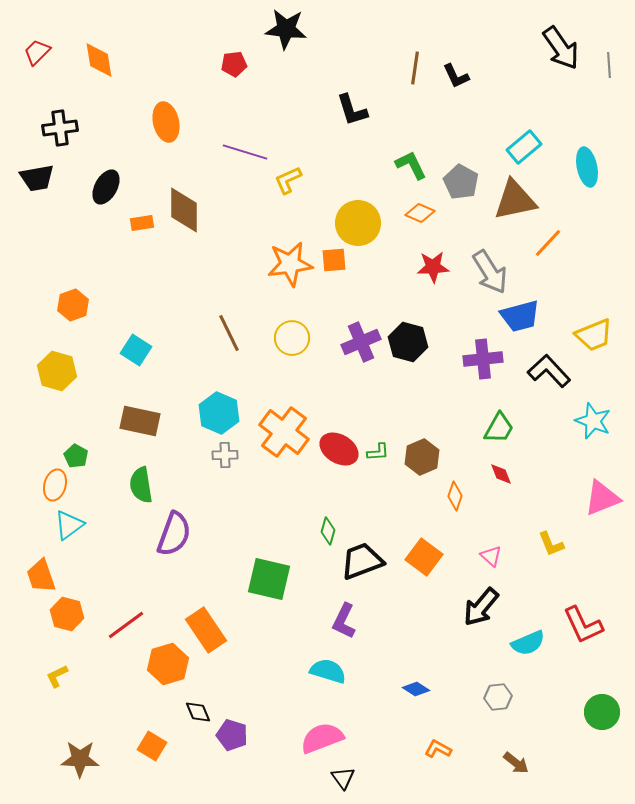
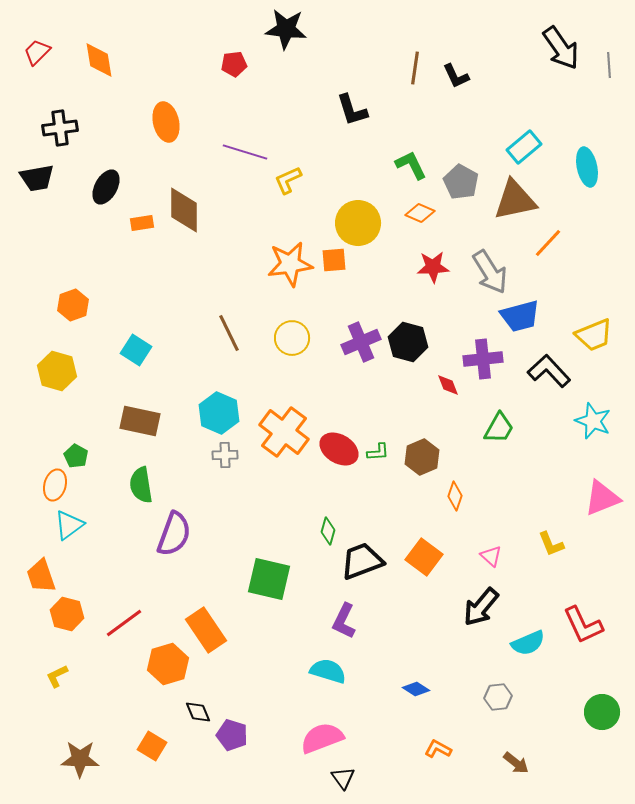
red diamond at (501, 474): moved 53 px left, 89 px up
red line at (126, 625): moved 2 px left, 2 px up
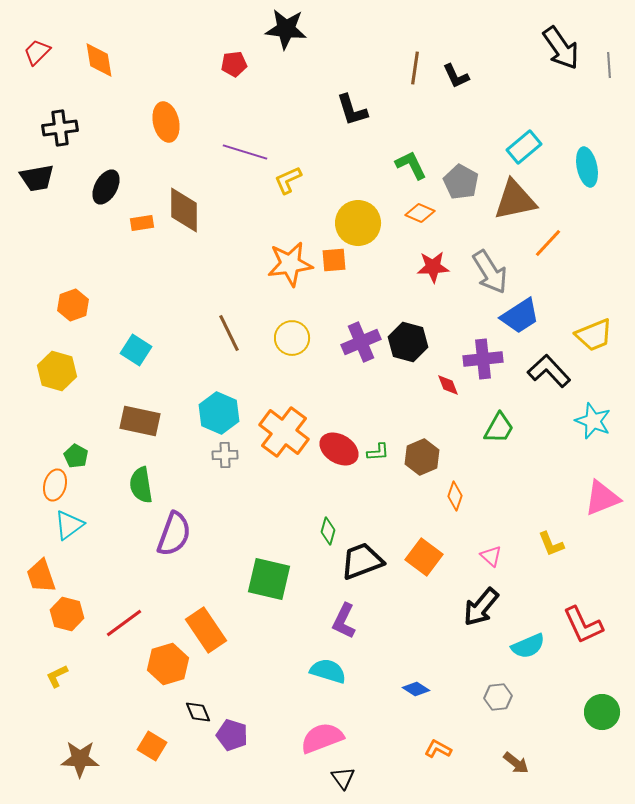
blue trapezoid at (520, 316): rotated 18 degrees counterclockwise
cyan semicircle at (528, 643): moved 3 px down
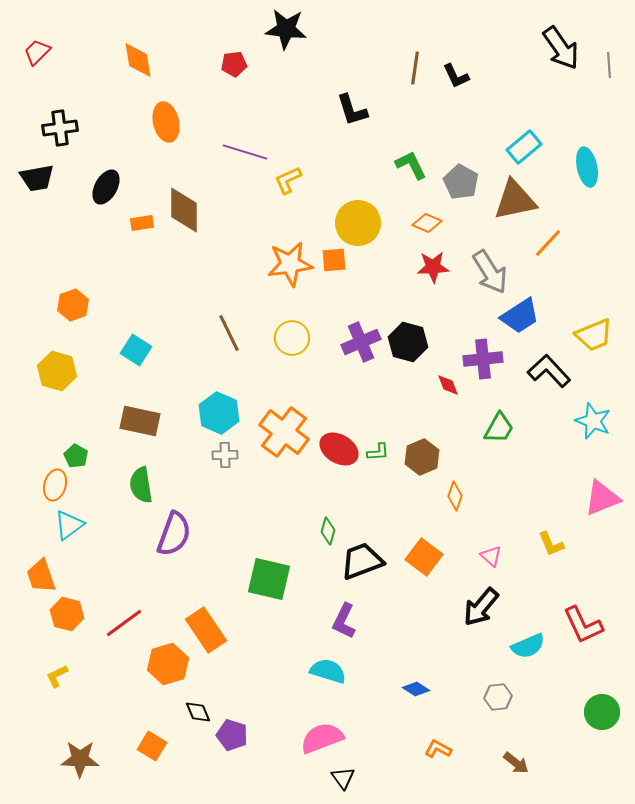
orange diamond at (99, 60): moved 39 px right
orange diamond at (420, 213): moved 7 px right, 10 px down
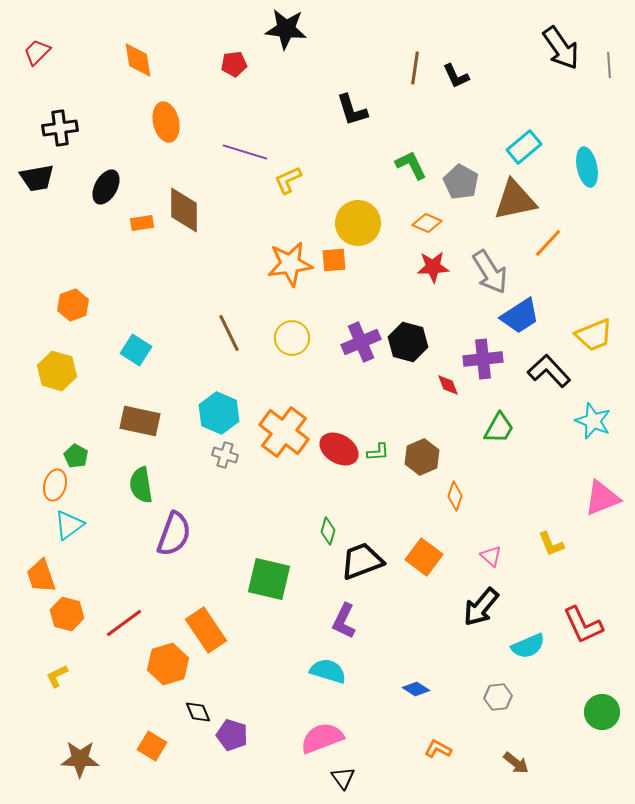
gray cross at (225, 455): rotated 20 degrees clockwise
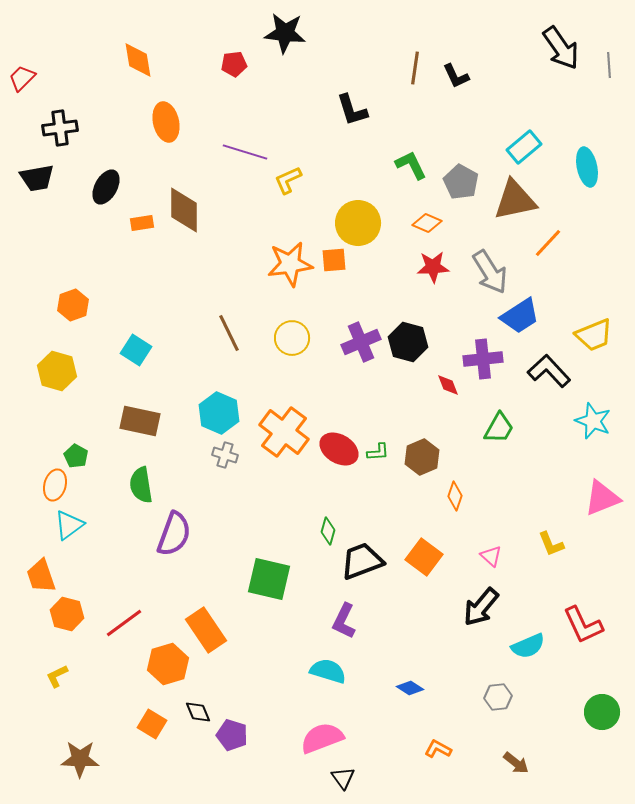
black star at (286, 29): moved 1 px left, 4 px down
red trapezoid at (37, 52): moved 15 px left, 26 px down
blue diamond at (416, 689): moved 6 px left, 1 px up
orange square at (152, 746): moved 22 px up
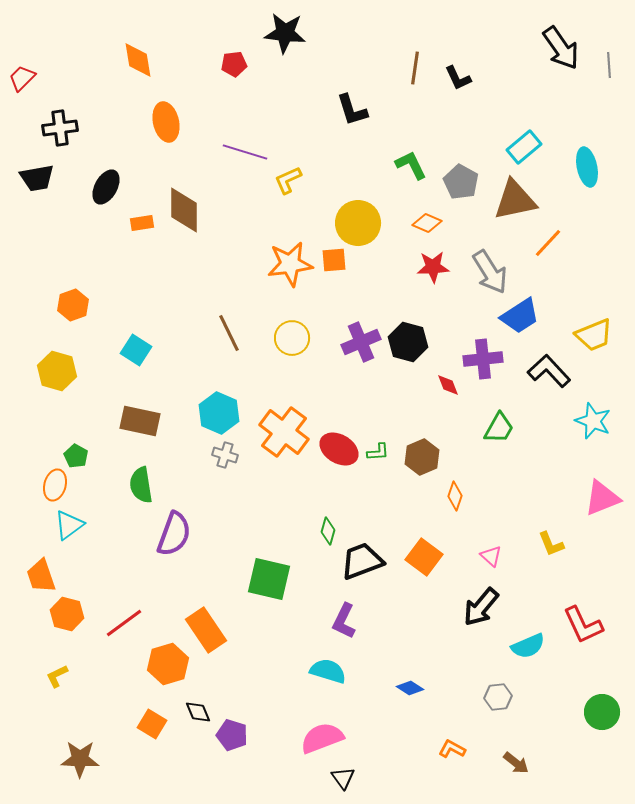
black L-shape at (456, 76): moved 2 px right, 2 px down
orange L-shape at (438, 749): moved 14 px right
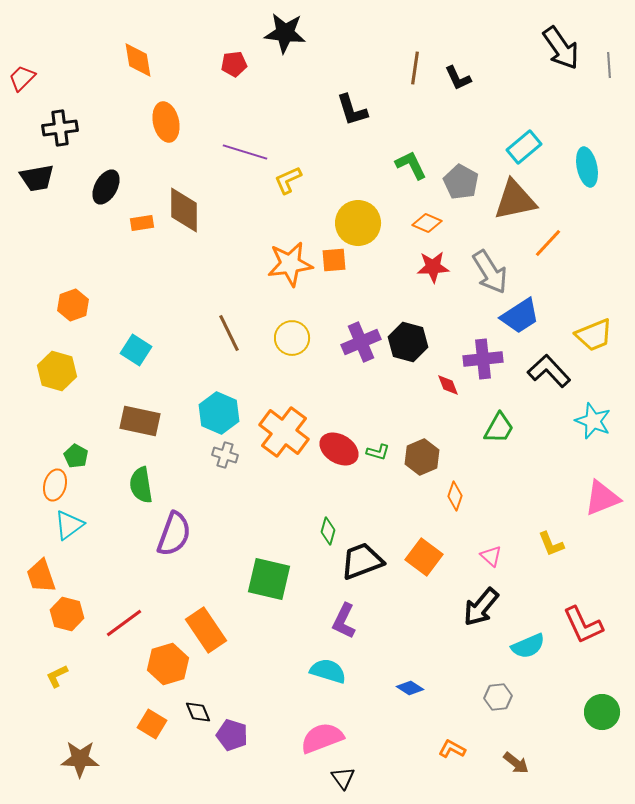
green L-shape at (378, 452): rotated 20 degrees clockwise
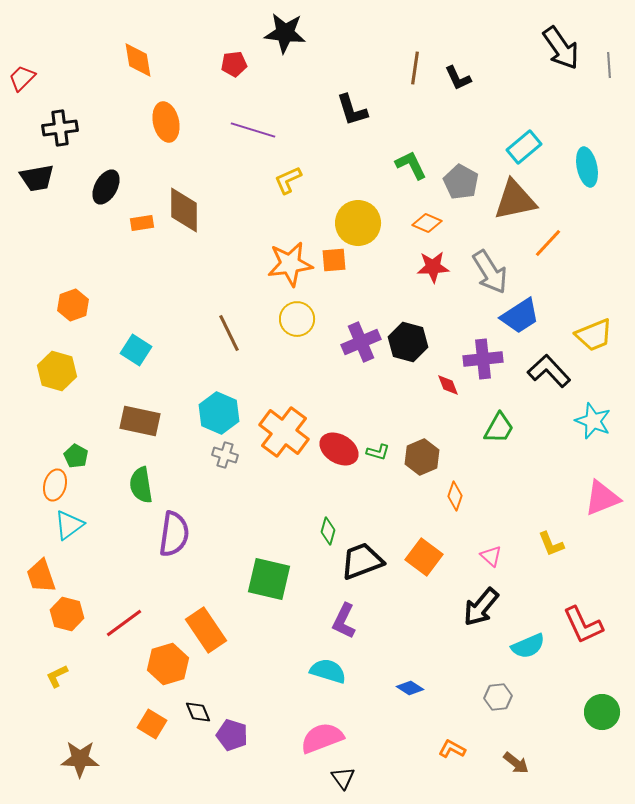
purple line at (245, 152): moved 8 px right, 22 px up
yellow circle at (292, 338): moved 5 px right, 19 px up
purple semicircle at (174, 534): rotated 12 degrees counterclockwise
